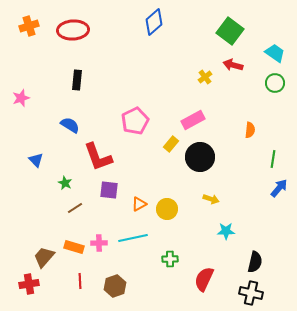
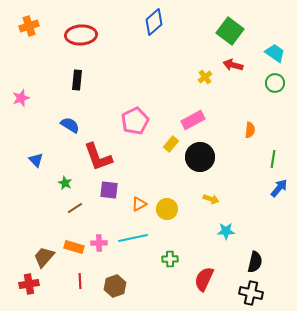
red ellipse: moved 8 px right, 5 px down
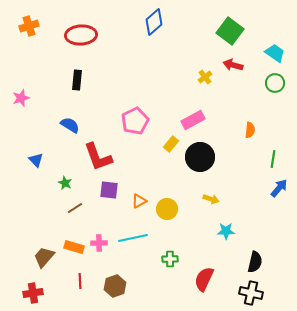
orange triangle: moved 3 px up
red cross: moved 4 px right, 9 px down
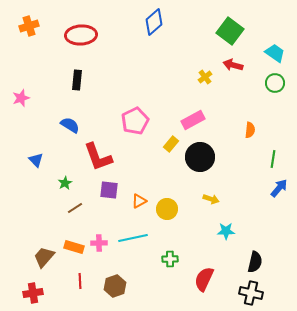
green star: rotated 16 degrees clockwise
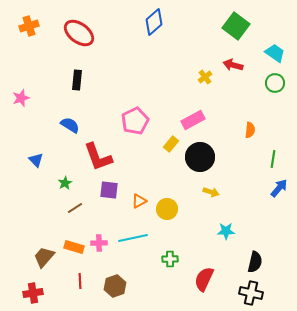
green square: moved 6 px right, 5 px up
red ellipse: moved 2 px left, 2 px up; rotated 40 degrees clockwise
yellow arrow: moved 7 px up
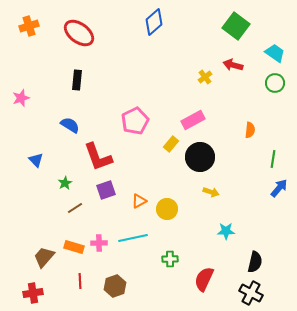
purple square: moved 3 px left; rotated 24 degrees counterclockwise
black cross: rotated 15 degrees clockwise
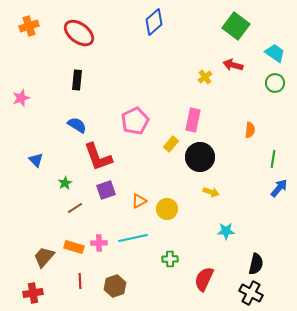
pink rectangle: rotated 50 degrees counterclockwise
blue semicircle: moved 7 px right
black semicircle: moved 1 px right, 2 px down
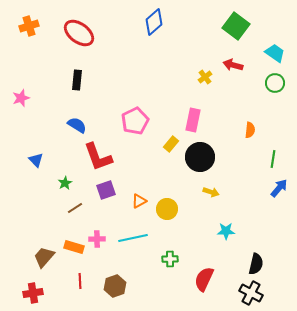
pink cross: moved 2 px left, 4 px up
